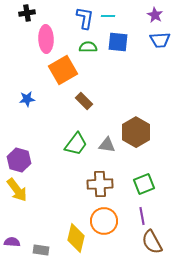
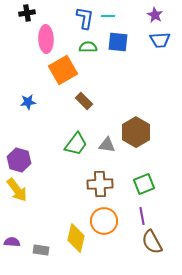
blue star: moved 1 px right, 3 px down
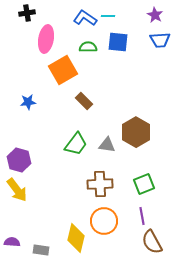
blue L-shape: rotated 65 degrees counterclockwise
pink ellipse: rotated 12 degrees clockwise
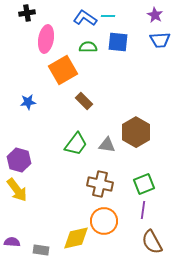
brown cross: rotated 15 degrees clockwise
purple line: moved 1 px right, 6 px up; rotated 18 degrees clockwise
yellow diamond: rotated 64 degrees clockwise
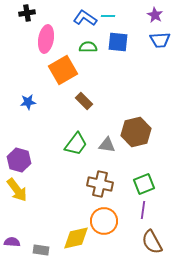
brown hexagon: rotated 16 degrees clockwise
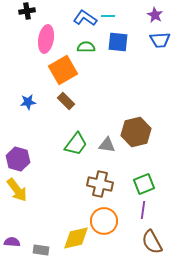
black cross: moved 2 px up
green semicircle: moved 2 px left
brown rectangle: moved 18 px left
purple hexagon: moved 1 px left, 1 px up
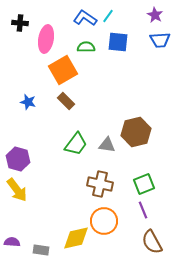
black cross: moved 7 px left, 12 px down; rotated 14 degrees clockwise
cyan line: rotated 56 degrees counterclockwise
blue star: rotated 21 degrees clockwise
purple line: rotated 30 degrees counterclockwise
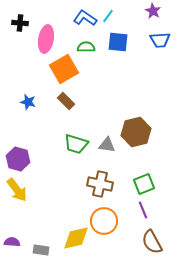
purple star: moved 2 px left, 4 px up
orange square: moved 1 px right, 1 px up
green trapezoid: rotated 70 degrees clockwise
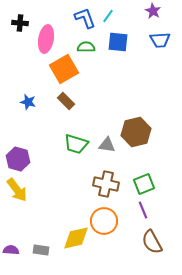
blue L-shape: rotated 35 degrees clockwise
brown cross: moved 6 px right
purple semicircle: moved 1 px left, 8 px down
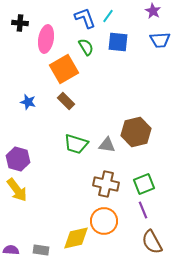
green semicircle: rotated 60 degrees clockwise
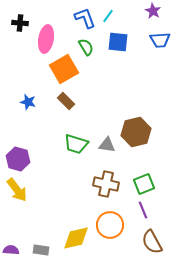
orange circle: moved 6 px right, 4 px down
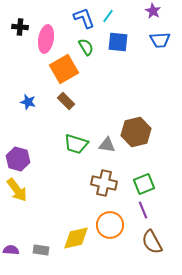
blue L-shape: moved 1 px left
black cross: moved 4 px down
brown cross: moved 2 px left, 1 px up
